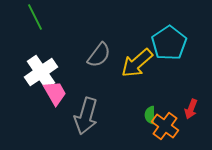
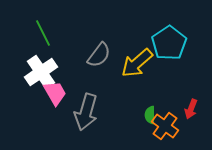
green line: moved 8 px right, 16 px down
gray arrow: moved 4 px up
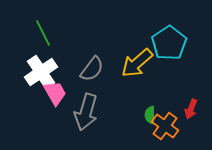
gray semicircle: moved 7 px left, 14 px down
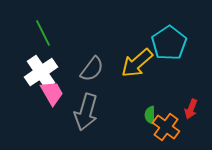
pink trapezoid: moved 3 px left
orange cross: moved 1 px right, 1 px down
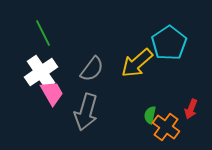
green semicircle: rotated 12 degrees clockwise
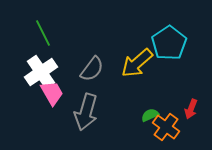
green semicircle: rotated 54 degrees clockwise
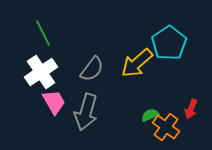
pink trapezoid: moved 2 px right, 9 px down
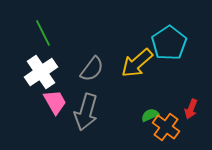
pink trapezoid: moved 1 px right
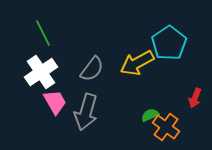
yellow arrow: rotated 12 degrees clockwise
red arrow: moved 4 px right, 11 px up
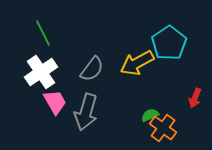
orange cross: moved 3 px left, 1 px down
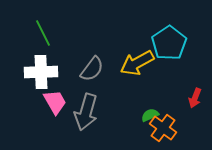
white cross: rotated 32 degrees clockwise
